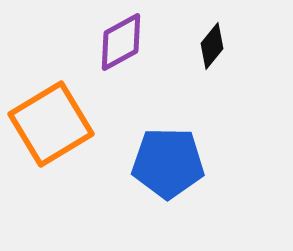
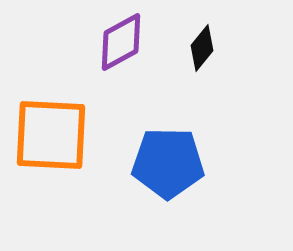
black diamond: moved 10 px left, 2 px down
orange square: moved 11 px down; rotated 34 degrees clockwise
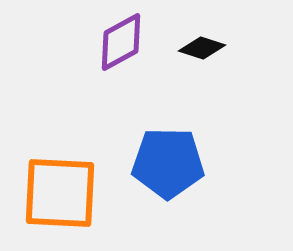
black diamond: rotated 69 degrees clockwise
orange square: moved 9 px right, 58 px down
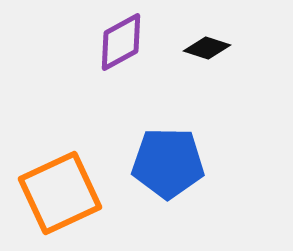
black diamond: moved 5 px right
orange square: rotated 28 degrees counterclockwise
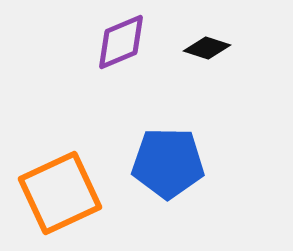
purple diamond: rotated 6 degrees clockwise
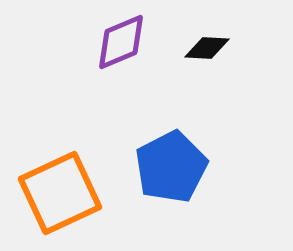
black diamond: rotated 15 degrees counterclockwise
blue pentagon: moved 3 px right, 4 px down; rotated 28 degrees counterclockwise
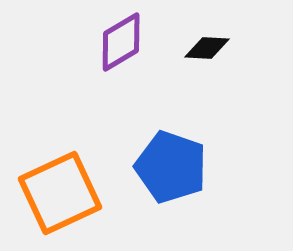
purple diamond: rotated 8 degrees counterclockwise
blue pentagon: rotated 26 degrees counterclockwise
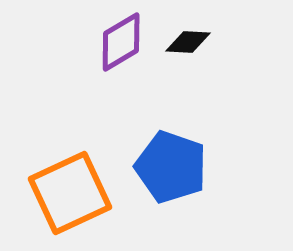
black diamond: moved 19 px left, 6 px up
orange square: moved 10 px right
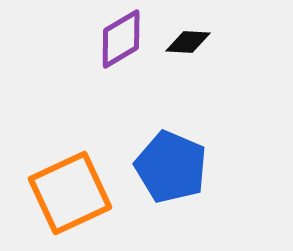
purple diamond: moved 3 px up
blue pentagon: rotated 4 degrees clockwise
